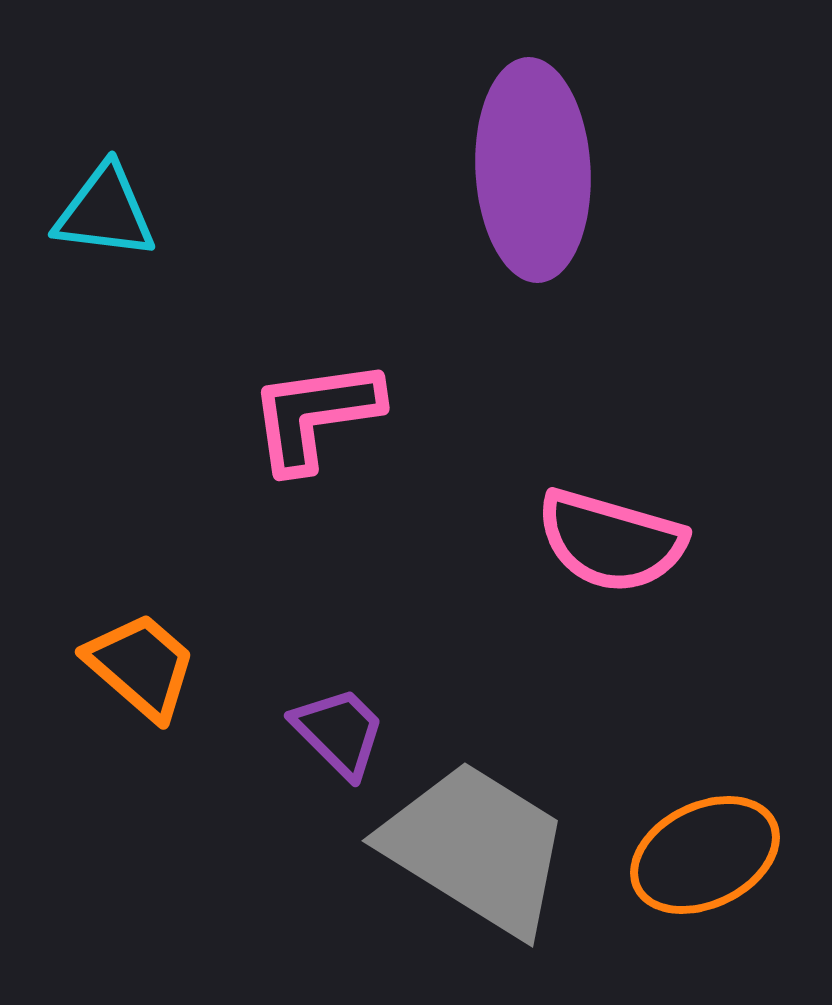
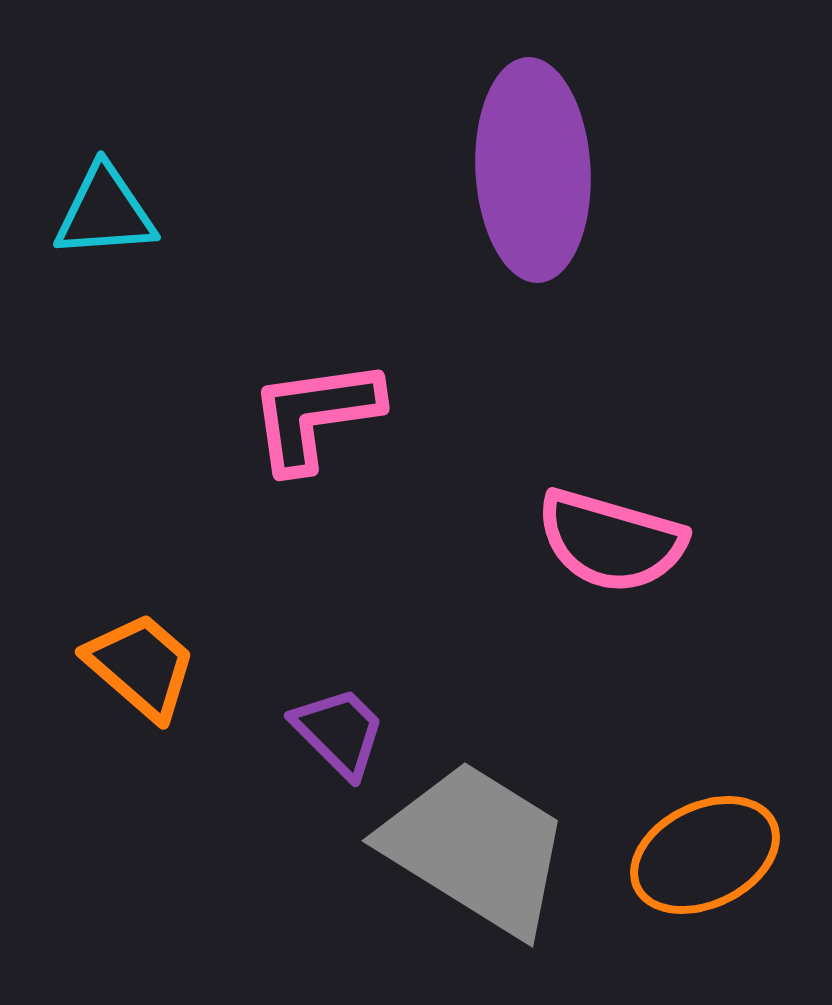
cyan triangle: rotated 11 degrees counterclockwise
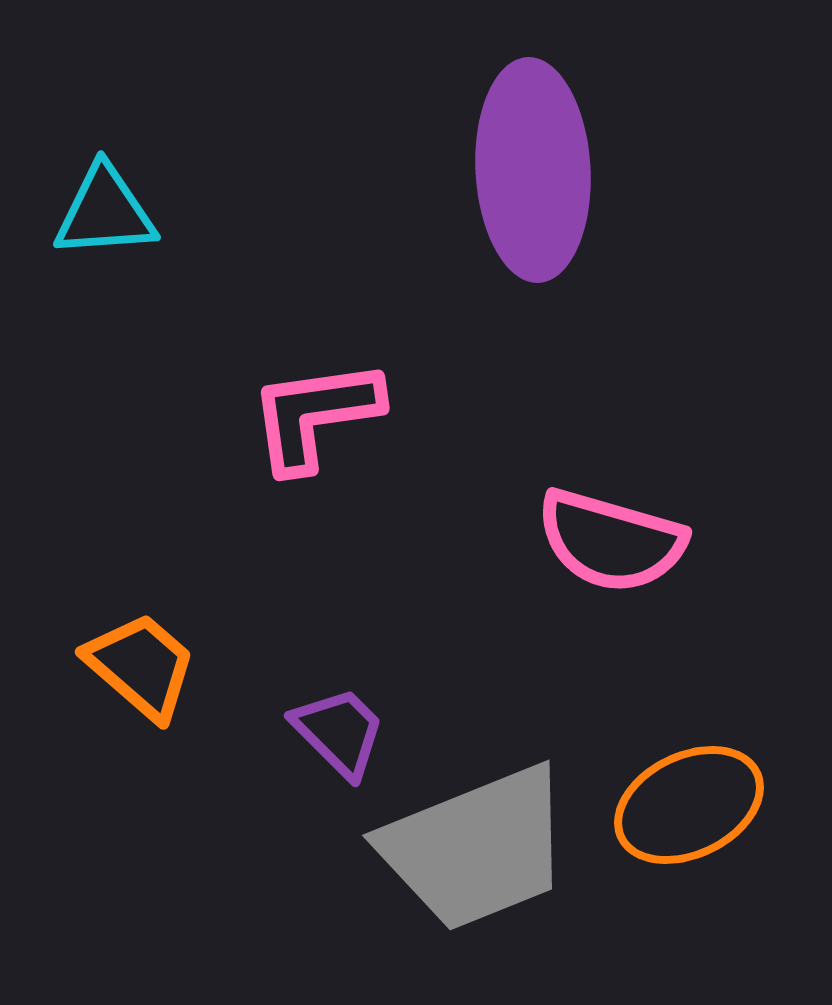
gray trapezoid: rotated 126 degrees clockwise
orange ellipse: moved 16 px left, 50 px up
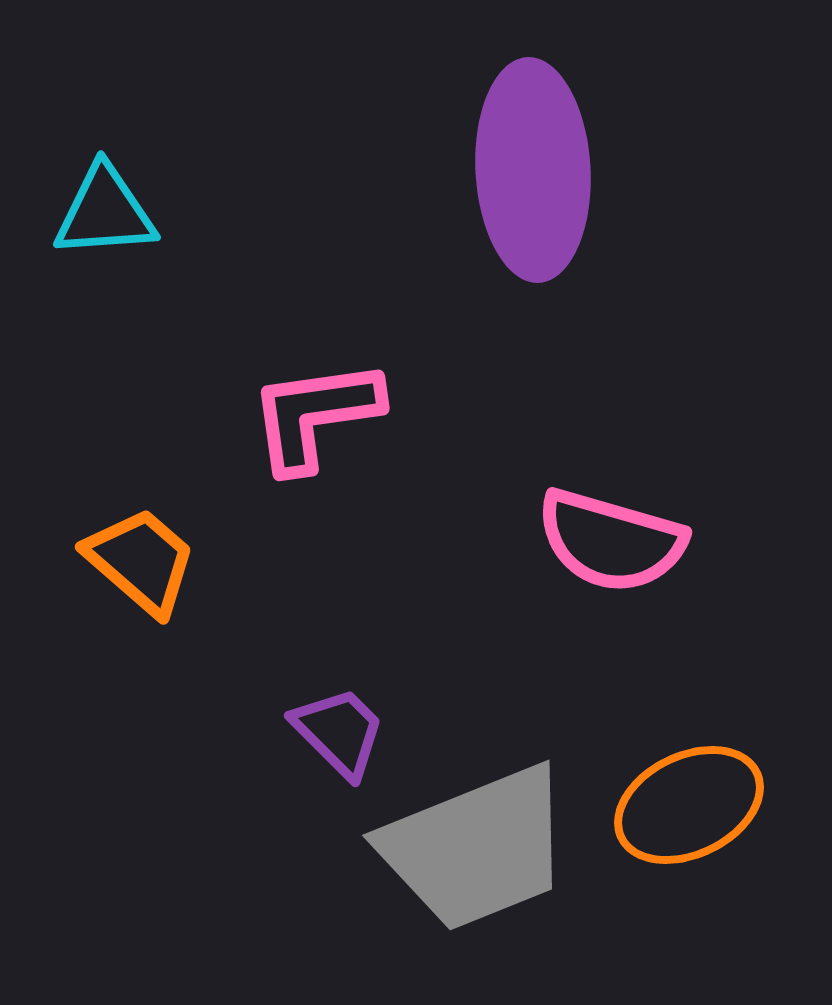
orange trapezoid: moved 105 px up
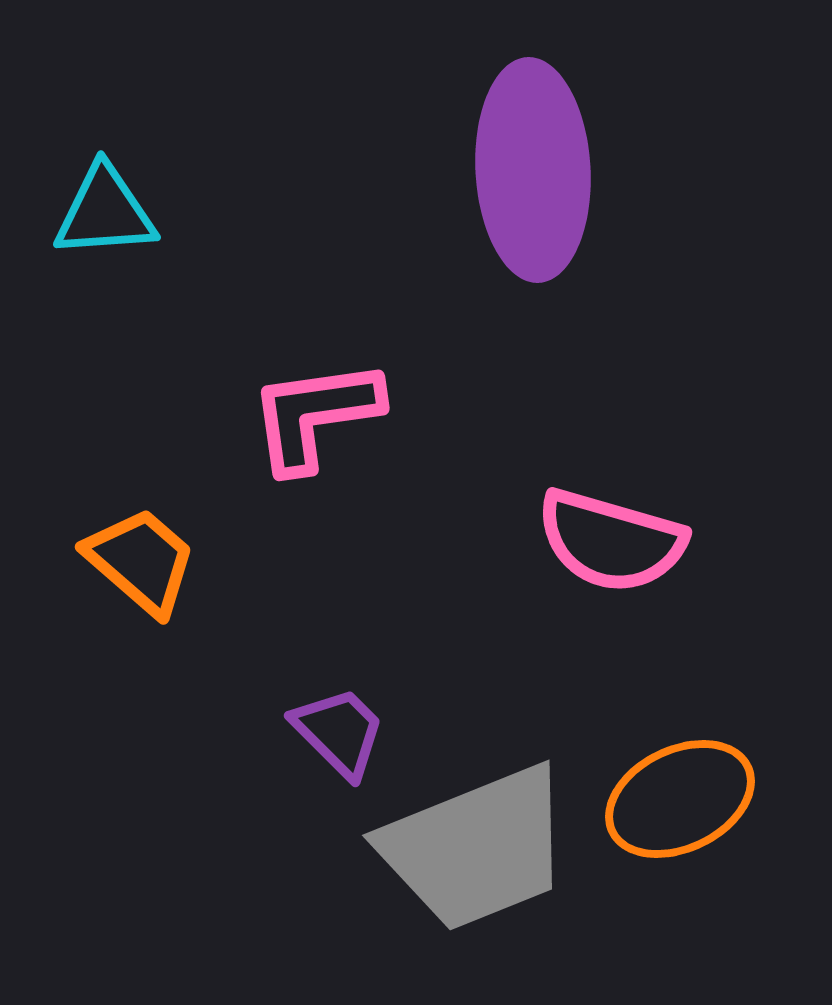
orange ellipse: moved 9 px left, 6 px up
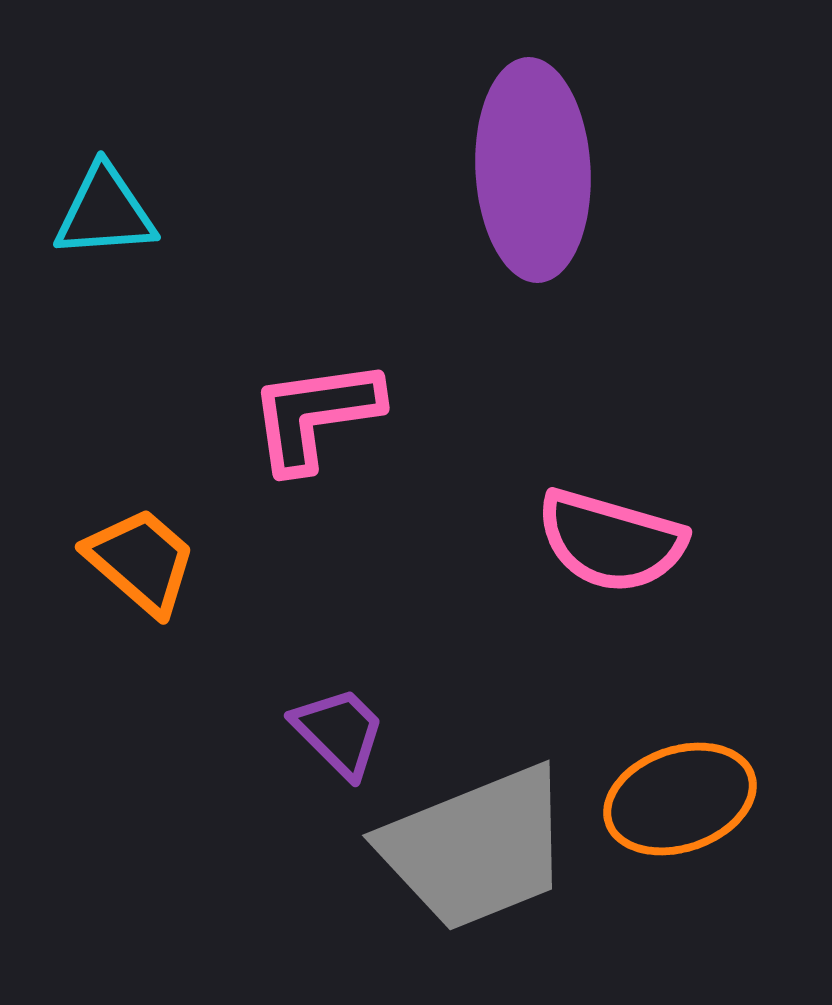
orange ellipse: rotated 7 degrees clockwise
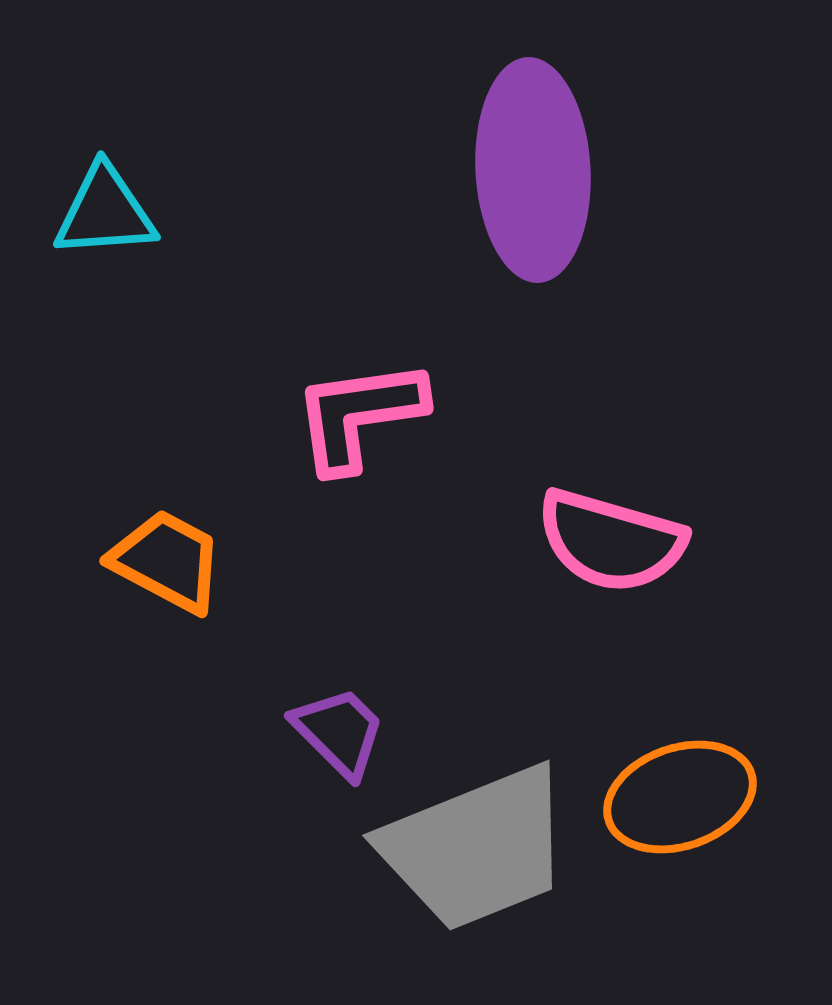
pink L-shape: moved 44 px right
orange trapezoid: moved 26 px right; rotated 13 degrees counterclockwise
orange ellipse: moved 2 px up
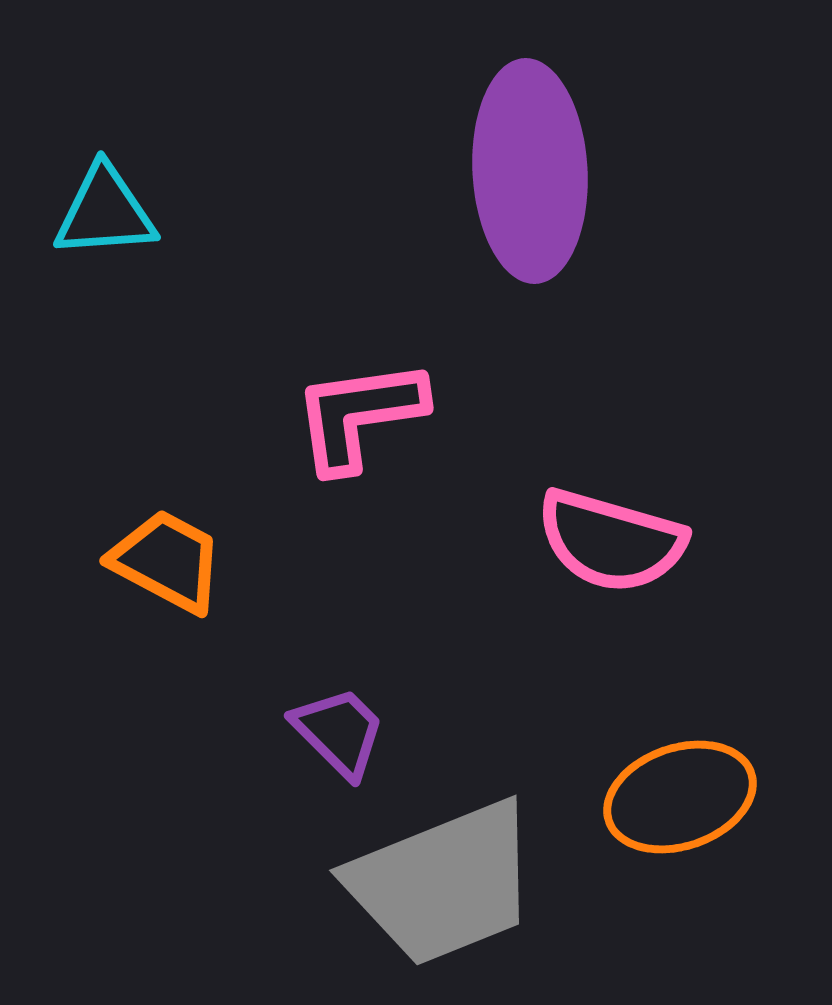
purple ellipse: moved 3 px left, 1 px down
gray trapezoid: moved 33 px left, 35 px down
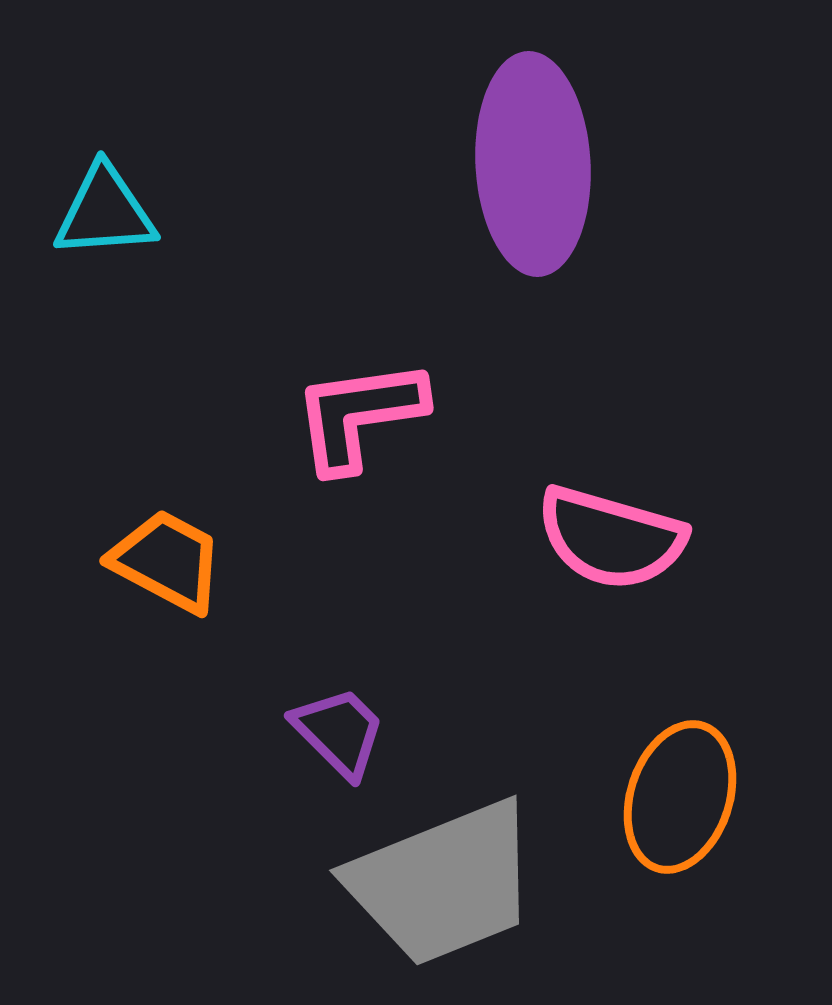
purple ellipse: moved 3 px right, 7 px up
pink semicircle: moved 3 px up
orange ellipse: rotated 53 degrees counterclockwise
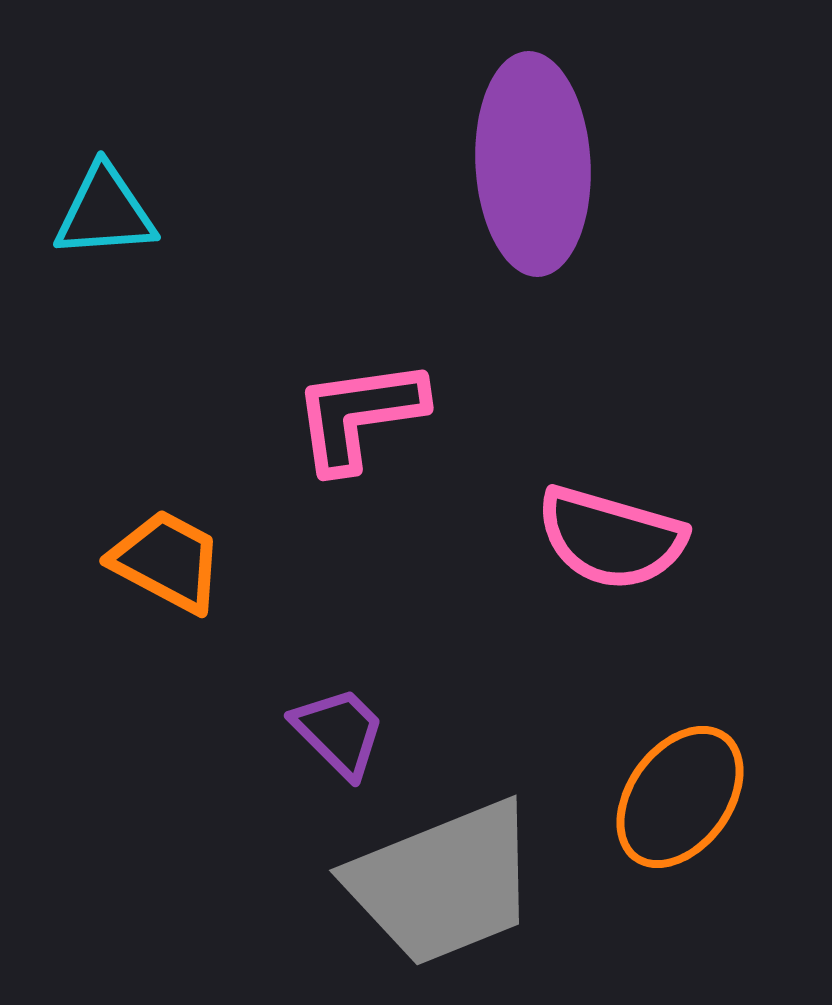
orange ellipse: rotated 18 degrees clockwise
